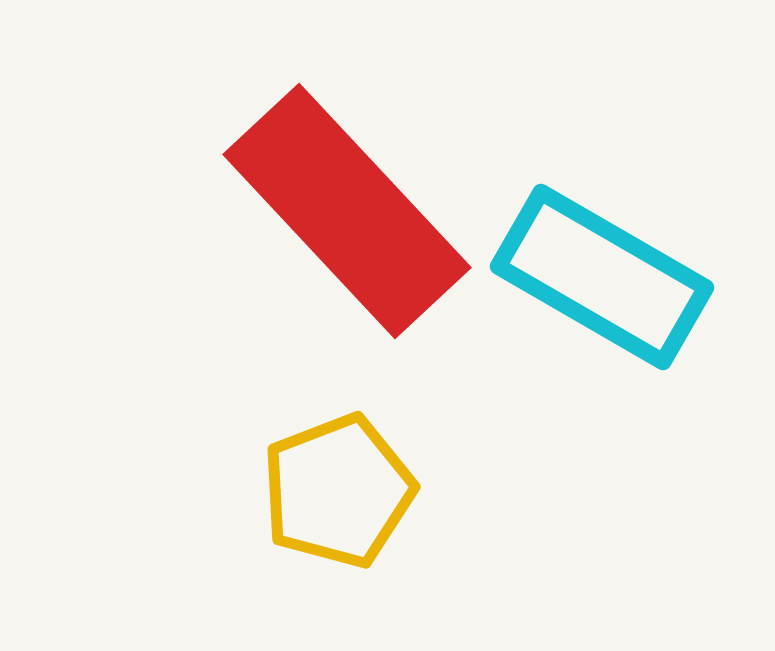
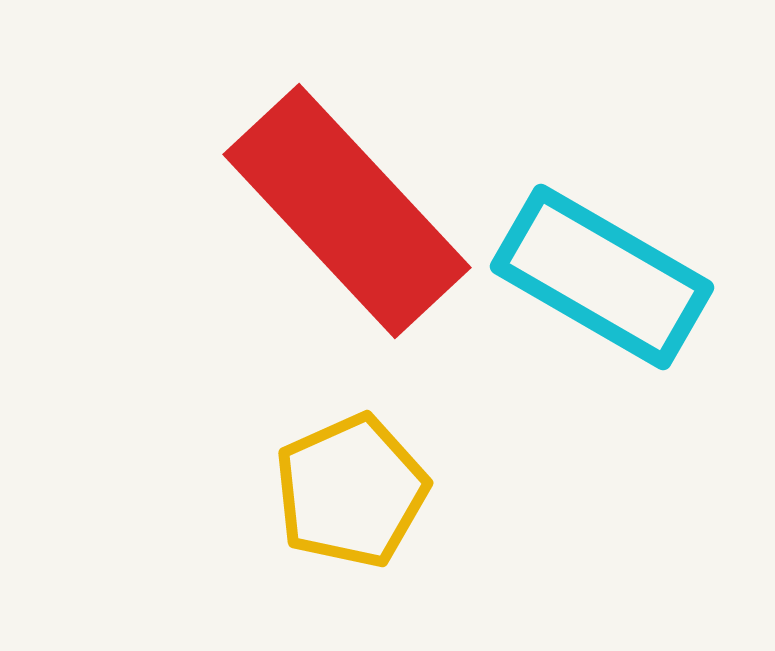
yellow pentagon: moved 13 px right; rotated 3 degrees counterclockwise
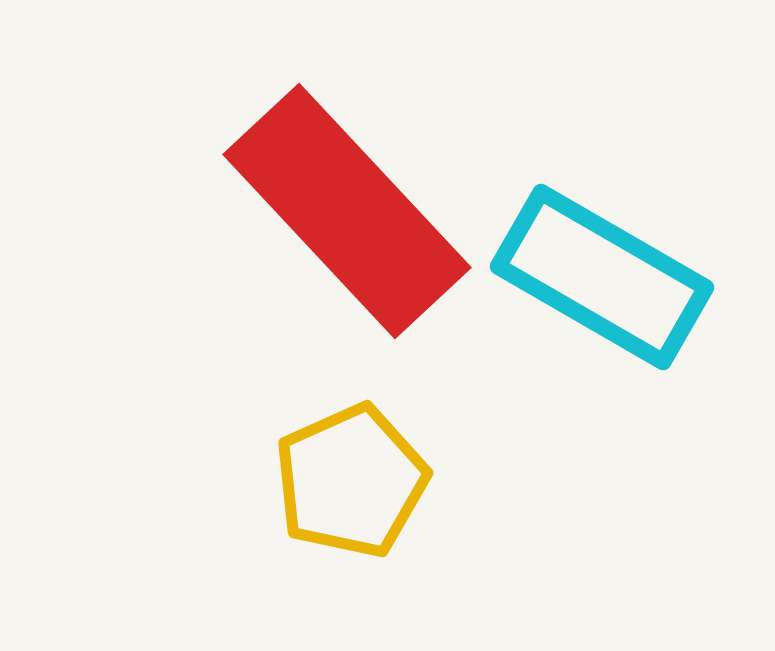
yellow pentagon: moved 10 px up
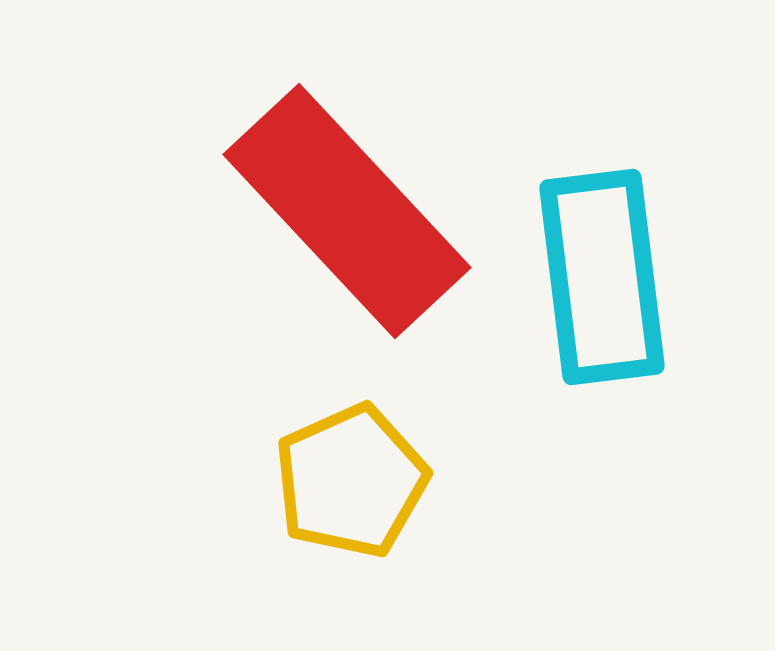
cyan rectangle: rotated 53 degrees clockwise
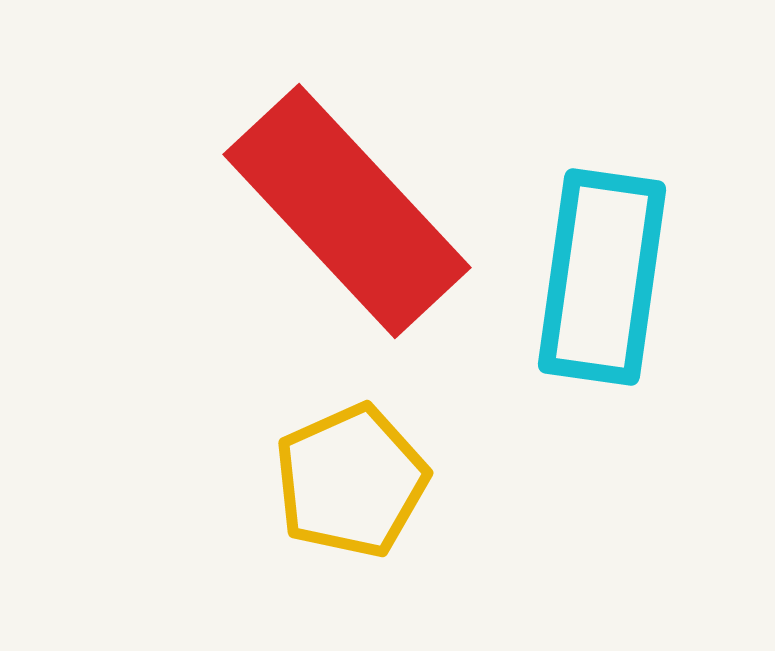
cyan rectangle: rotated 15 degrees clockwise
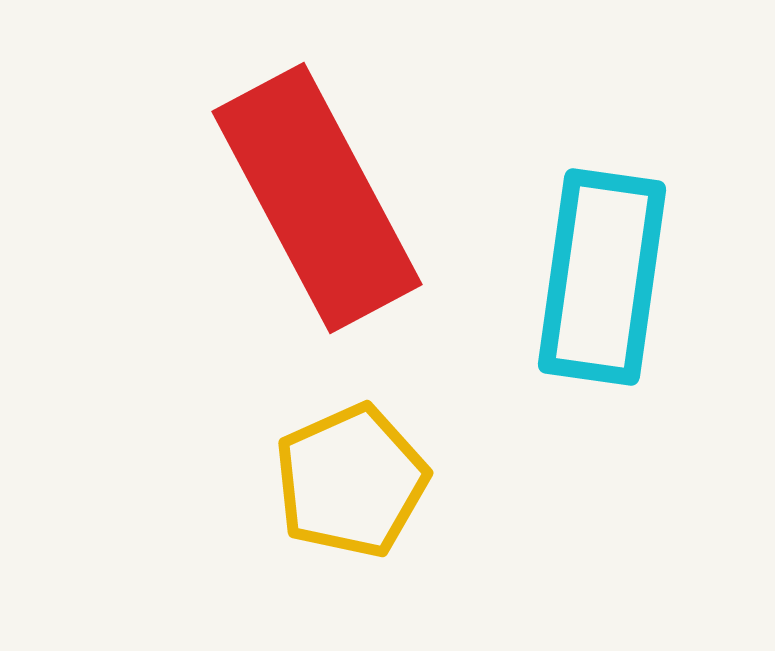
red rectangle: moved 30 px left, 13 px up; rotated 15 degrees clockwise
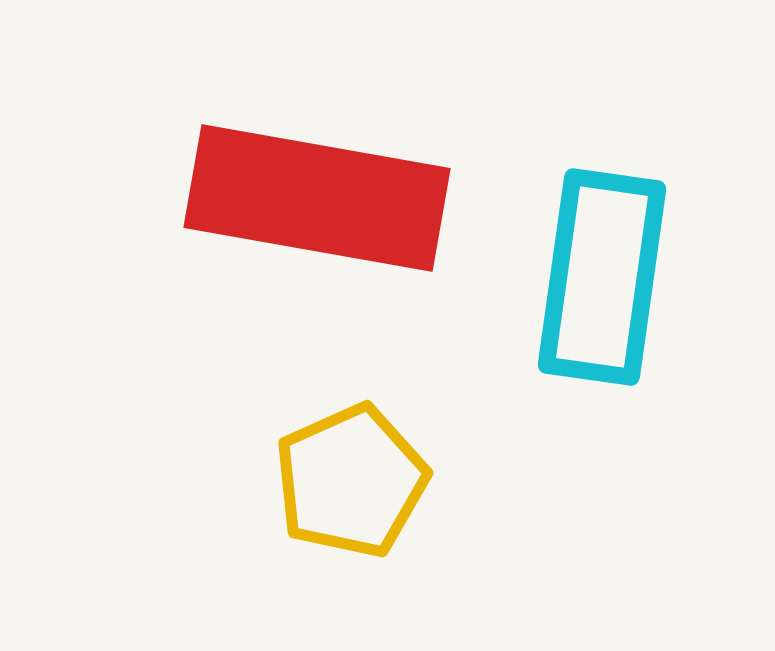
red rectangle: rotated 52 degrees counterclockwise
